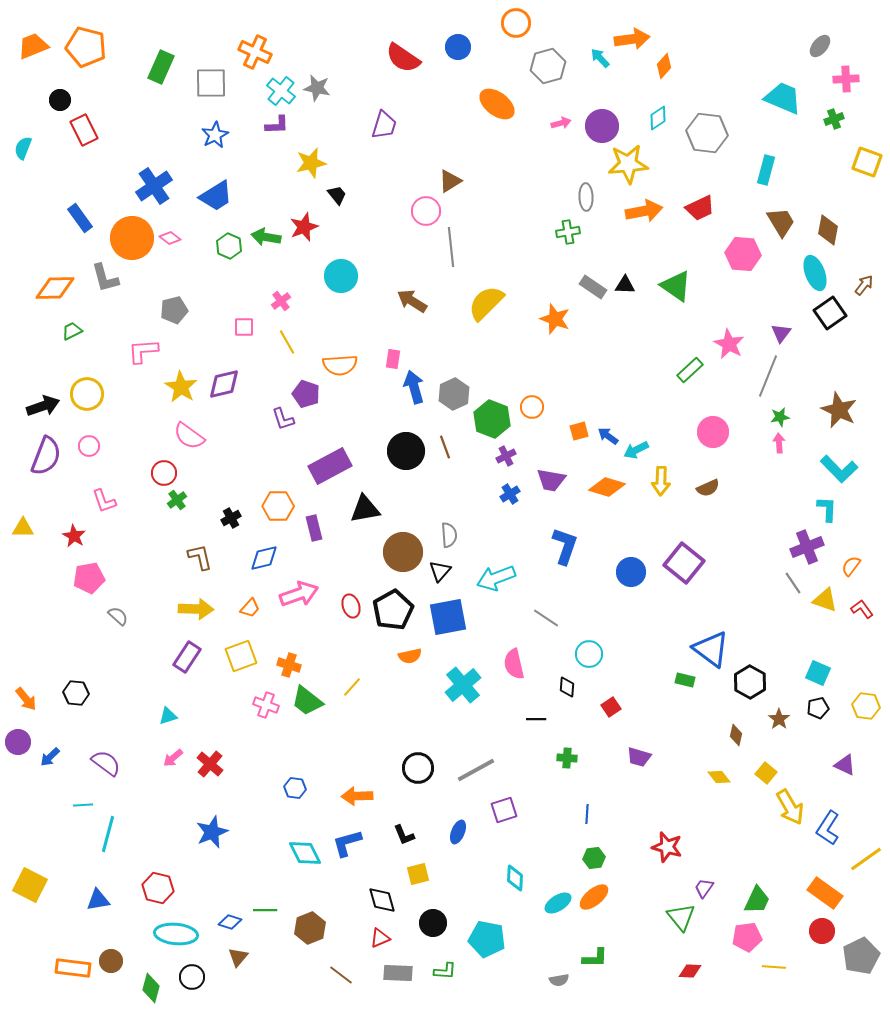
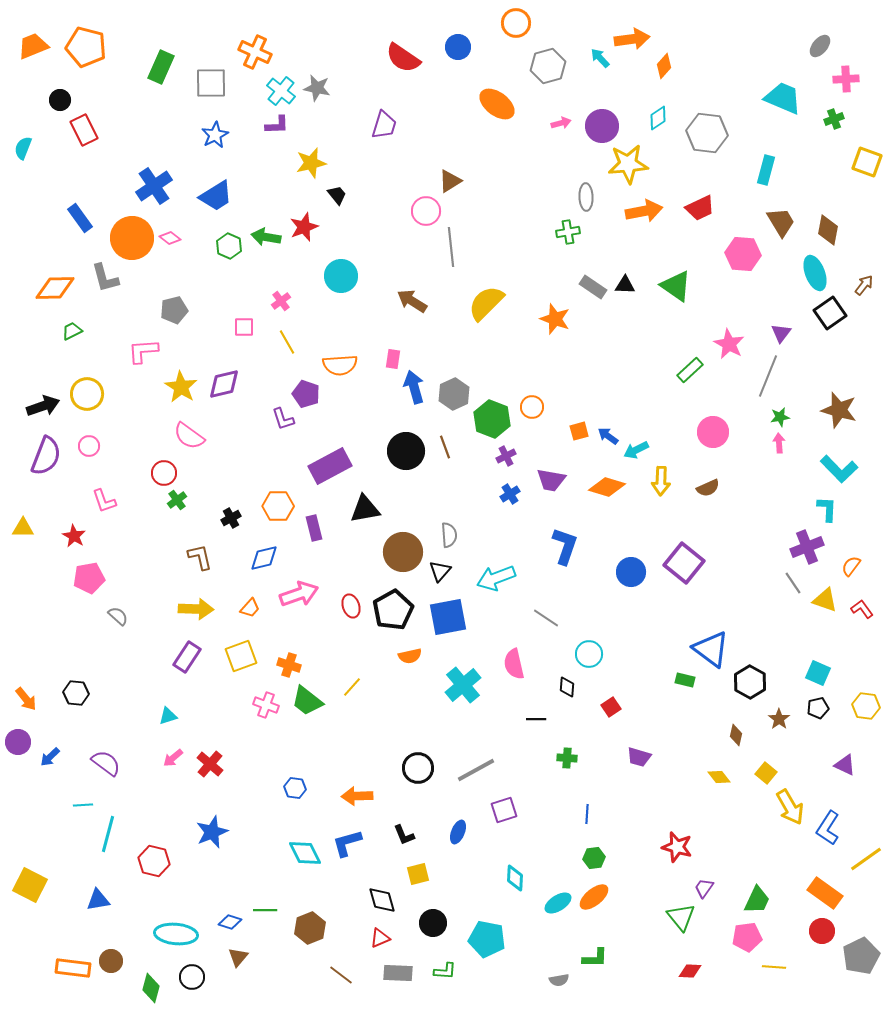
brown star at (839, 410): rotated 9 degrees counterclockwise
red star at (667, 847): moved 10 px right
red hexagon at (158, 888): moved 4 px left, 27 px up
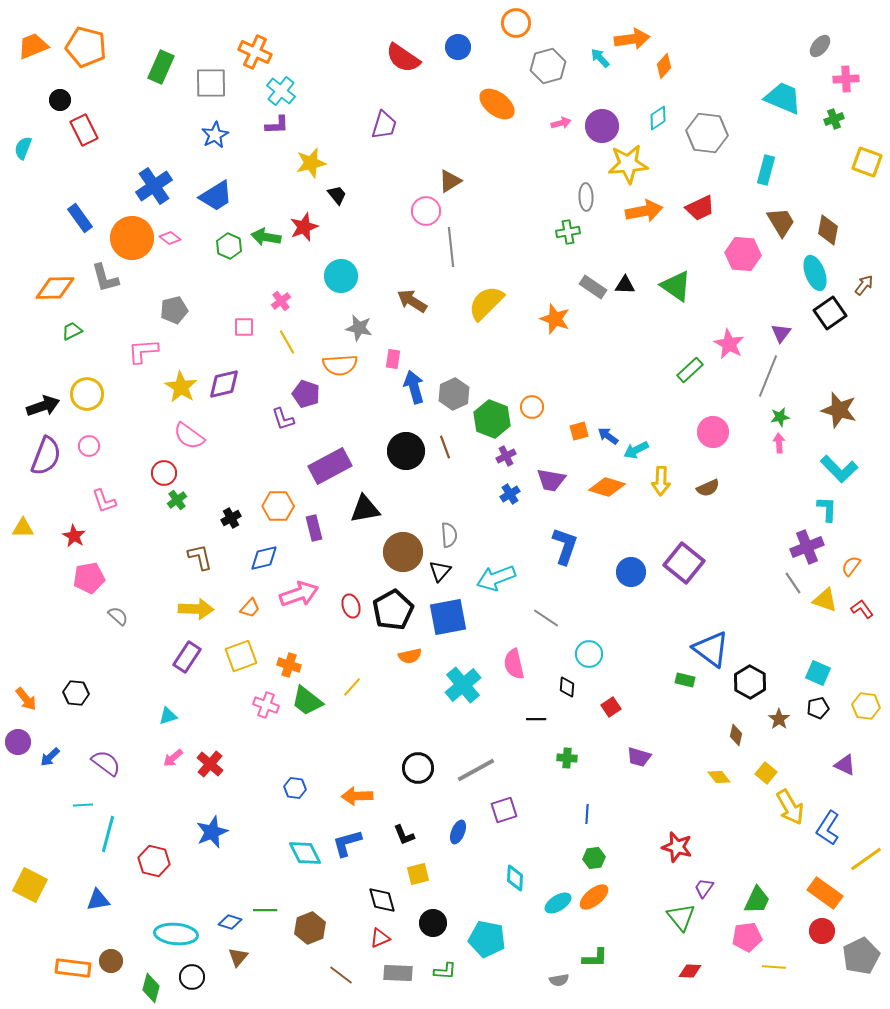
gray star at (317, 88): moved 42 px right, 240 px down
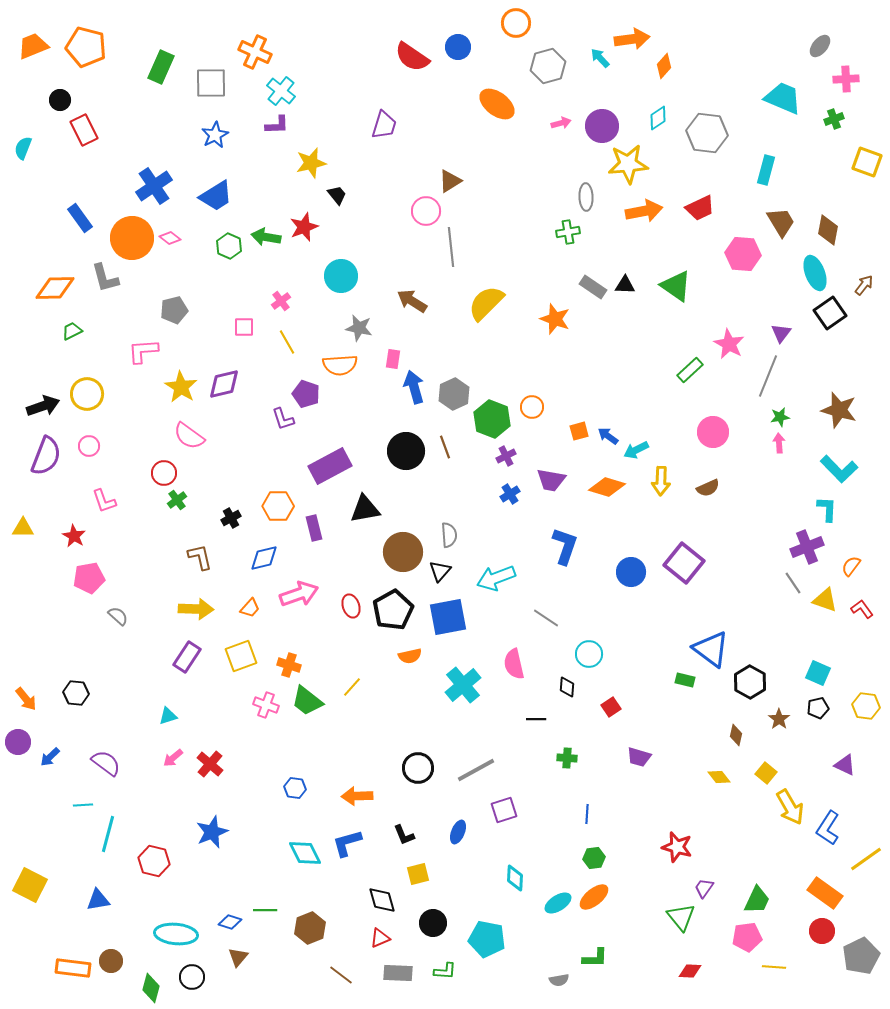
red semicircle at (403, 58): moved 9 px right, 1 px up
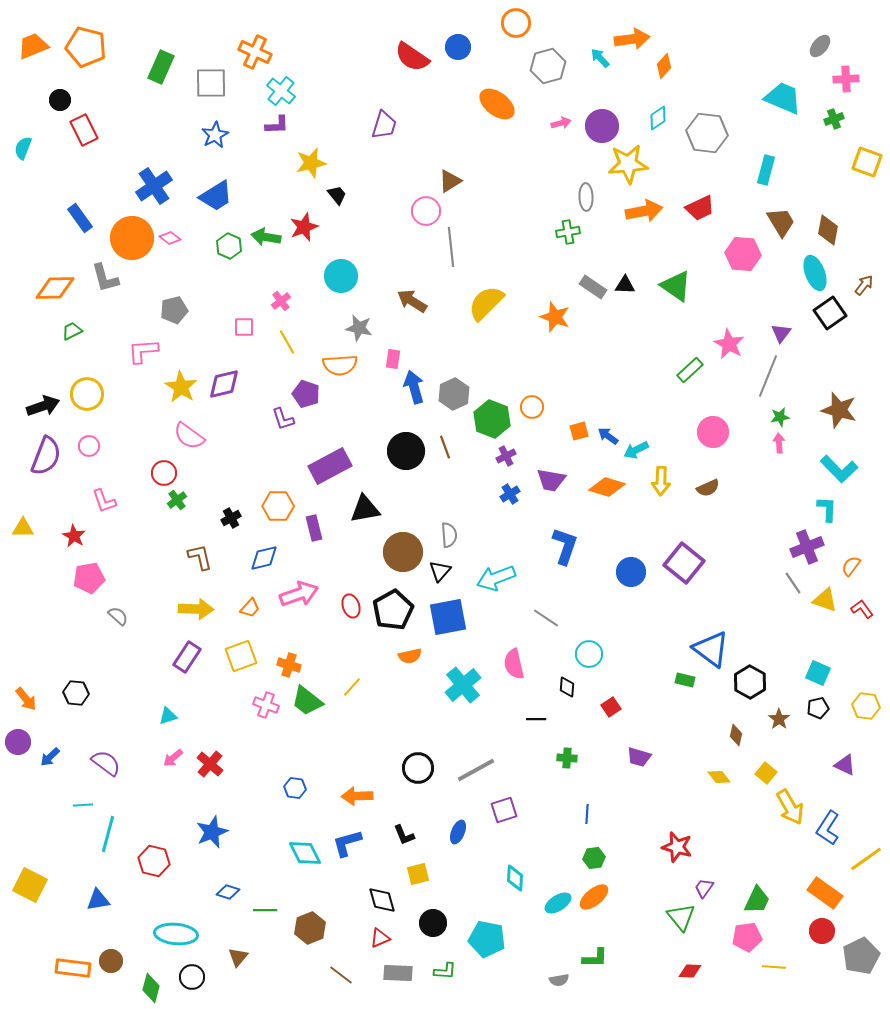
orange star at (555, 319): moved 2 px up
blue diamond at (230, 922): moved 2 px left, 30 px up
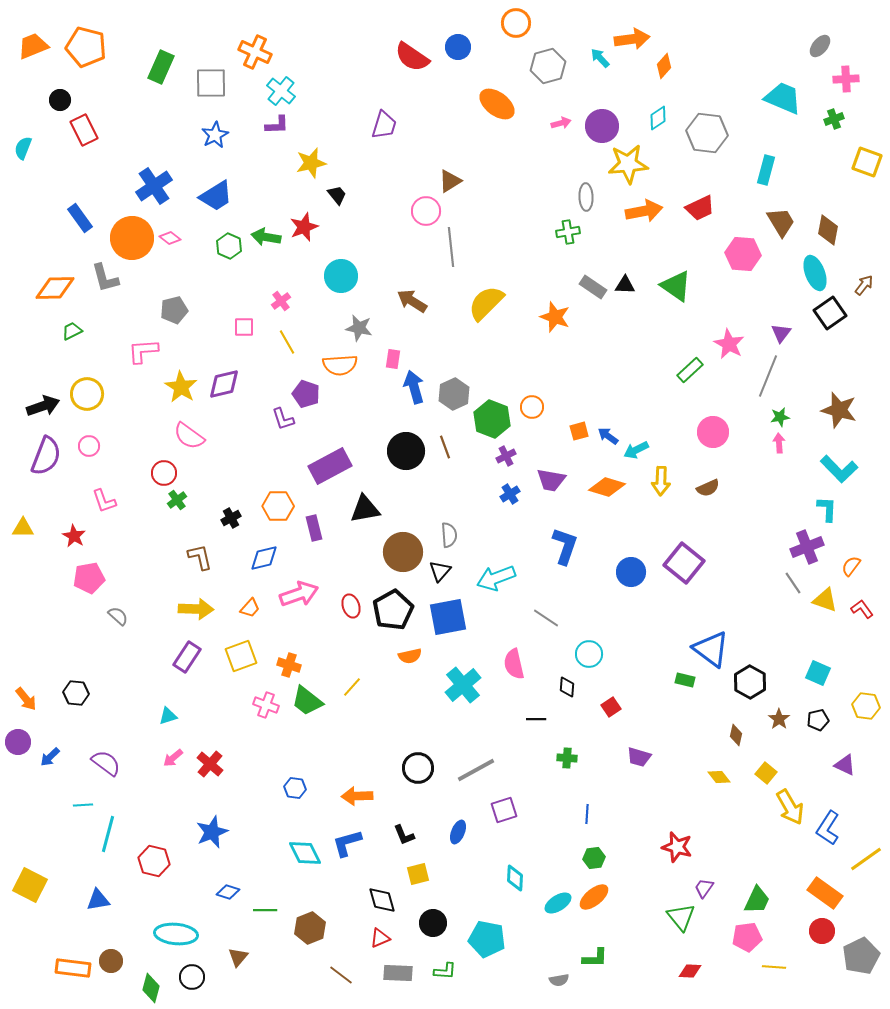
black pentagon at (818, 708): moved 12 px down
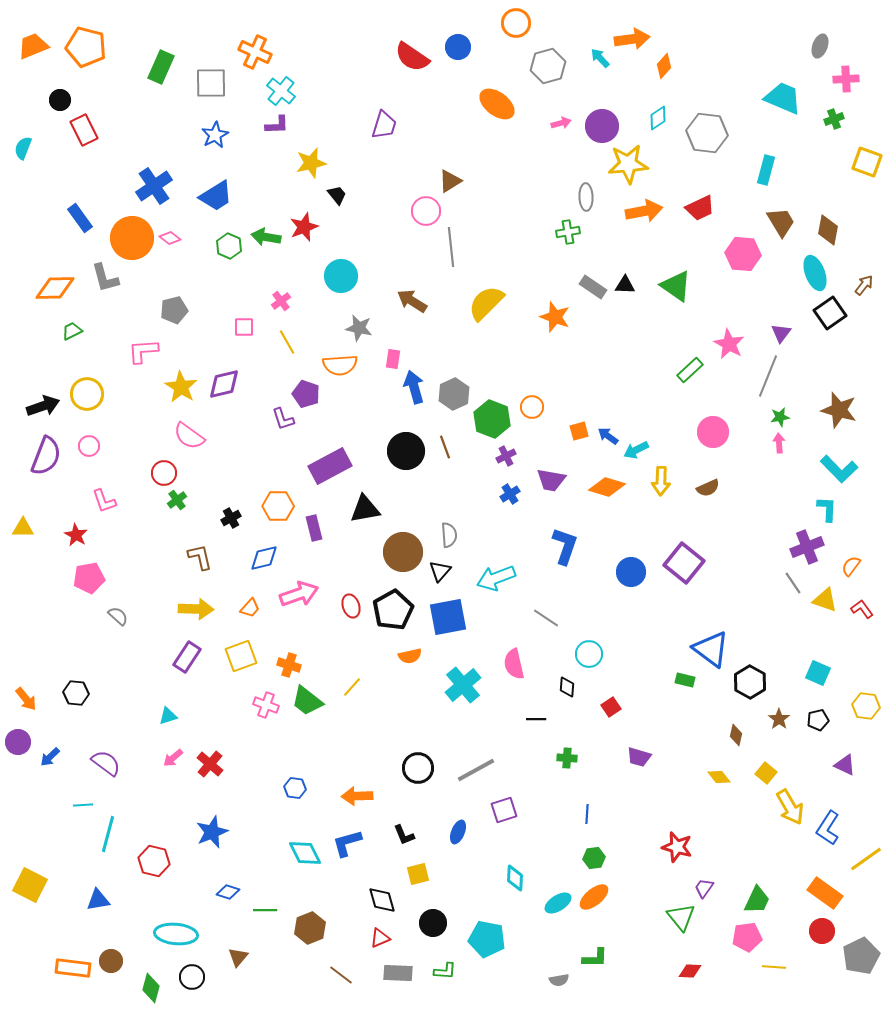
gray ellipse at (820, 46): rotated 20 degrees counterclockwise
red star at (74, 536): moved 2 px right, 1 px up
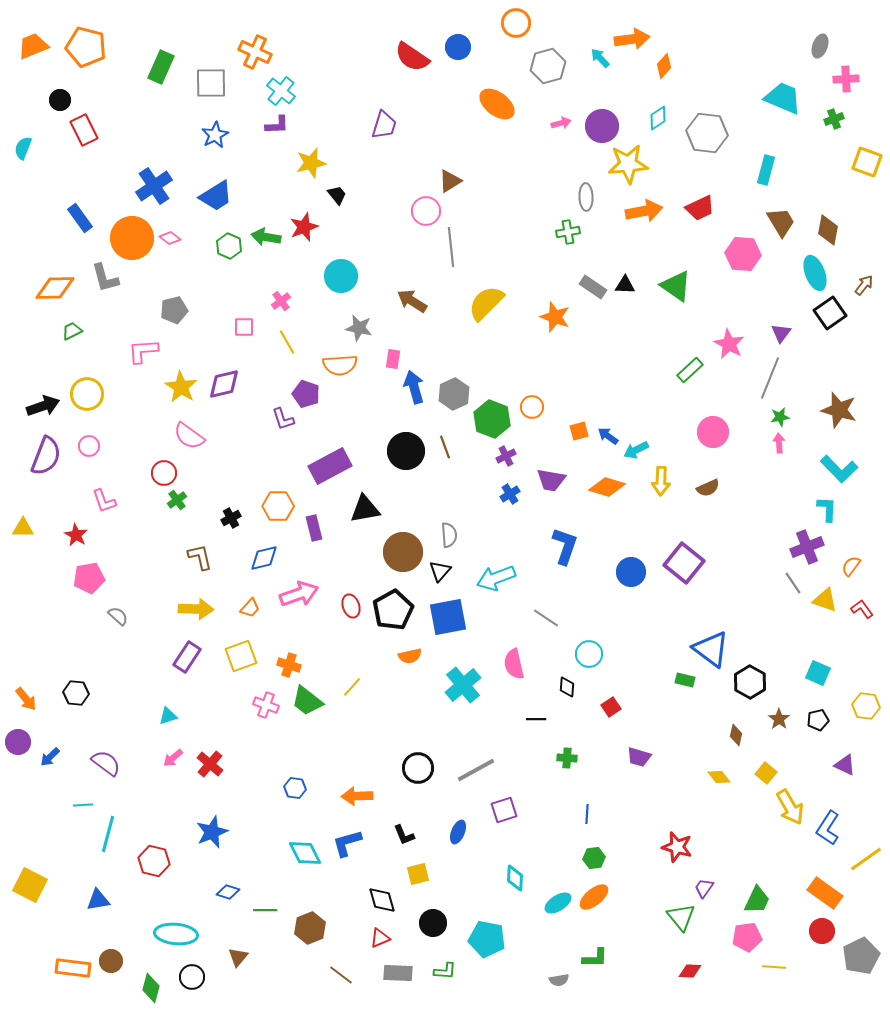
gray line at (768, 376): moved 2 px right, 2 px down
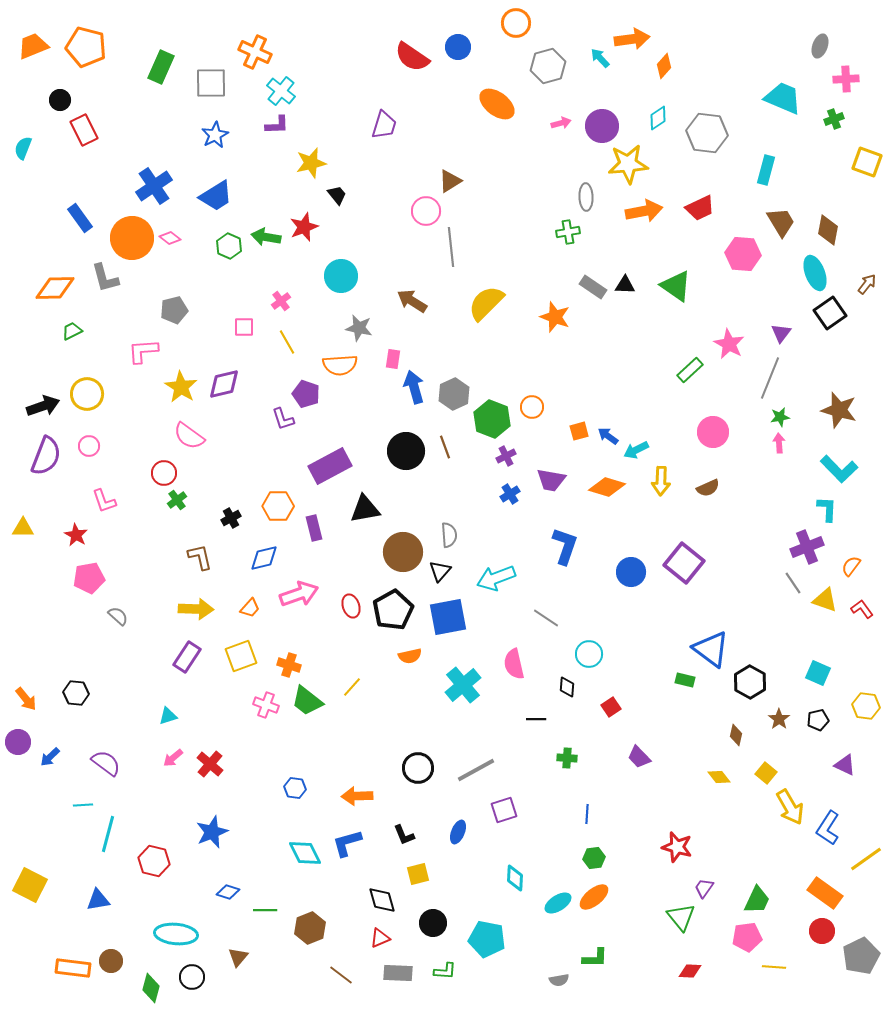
brown arrow at (864, 285): moved 3 px right, 1 px up
purple trapezoid at (639, 757): rotated 30 degrees clockwise
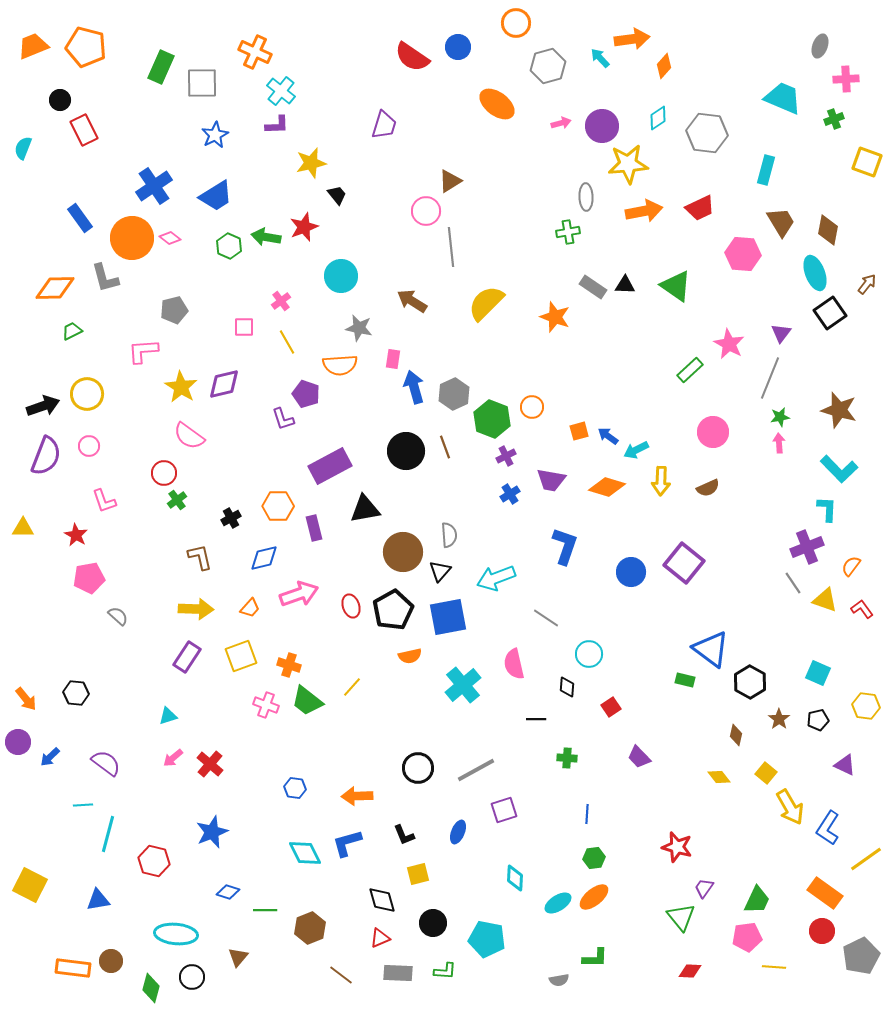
gray square at (211, 83): moved 9 px left
